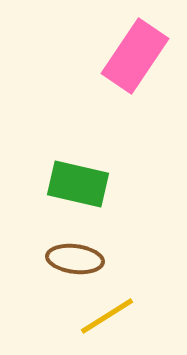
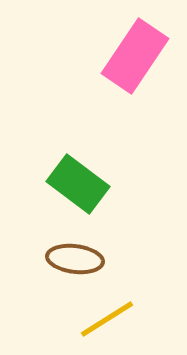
green rectangle: rotated 24 degrees clockwise
yellow line: moved 3 px down
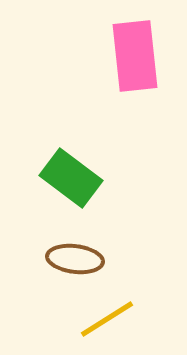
pink rectangle: rotated 40 degrees counterclockwise
green rectangle: moved 7 px left, 6 px up
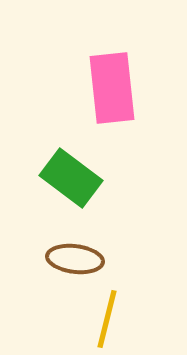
pink rectangle: moved 23 px left, 32 px down
yellow line: rotated 44 degrees counterclockwise
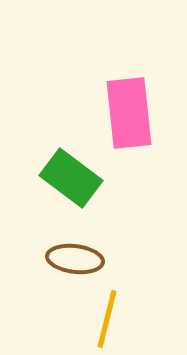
pink rectangle: moved 17 px right, 25 px down
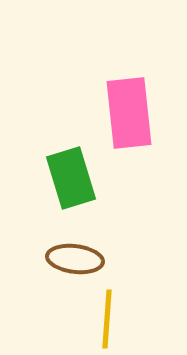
green rectangle: rotated 36 degrees clockwise
yellow line: rotated 10 degrees counterclockwise
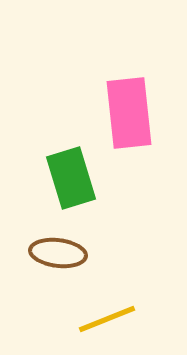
brown ellipse: moved 17 px left, 6 px up
yellow line: rotated 64 degrees clockwise
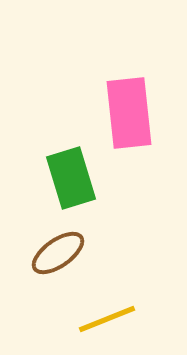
brown ellipse: rotated 42 degrees counterclockwise
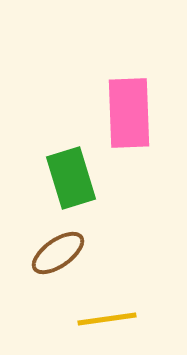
pink rectangle: rotated 4 degrees clockwise
yellow line: rotated 14 degrees clockwise
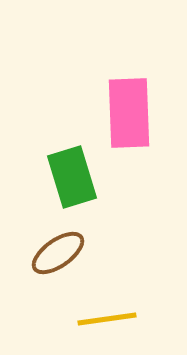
green rectangle: moved 1 px right, 1 px up
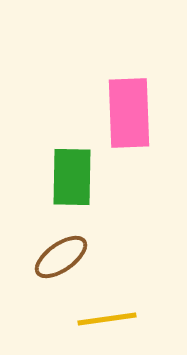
green rectangle: rotated 18 degrees clockwise
brown ellipse: moved 3 px right, 4 px down
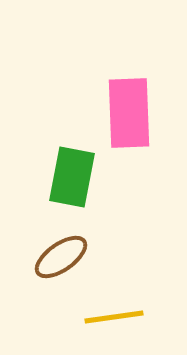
green rectangle: rotated 10 degrees clockwise
yellow line: moved 7 px right, 2 px up
